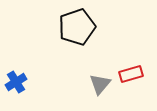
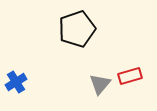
black pentagon: moved 2 px down
red rectangle: moved 1 px left, 2 px down
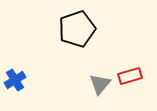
blue cross: moved 1 px left, 2 px up
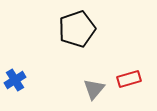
red rectangle: moved 1 px left, 3 px down
gray triangle: moved 6 px left, 5 px down
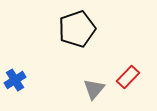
red rectangle: moved 1 px left, 2 px up; rotated 30 degrees counterclockwise
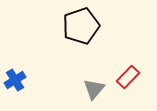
black pentagon: moved 4 px right, 3 px up
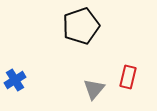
red rectangle: rotated 30 degrees counterclockwise
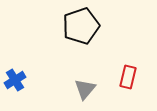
gray triangle: moved 9 px left
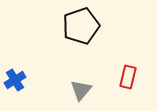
gray triangle: moved 4 px left, 1 px down
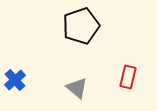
blue cross: rotated 10 degrees counterclockwise
gray triangle: moved 4 px left, 2 px up; rotated 30 degrees counterclockwise
